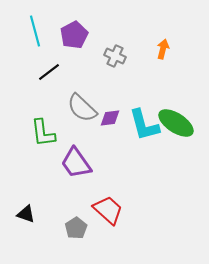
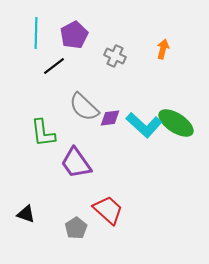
cyan line: moved 1 px right, 2 px down; rotated 16 degrees clockwise
black line: moved 5 px right, 6 px up
gray semicircle: moved 2 px right, 1 px up
cyan L-shape: rotated 33 degrees counterclockwise
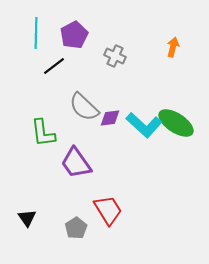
orange arrow: moved 10 px right, 2 px up
red trapezoid: rotated 16 degrees clockwise
black triangle: moved 1 px right, 4 px down; rotated 36 degrees clockwise
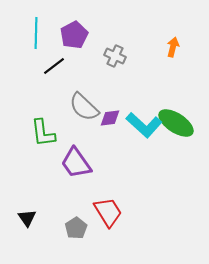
red trapezoid: moved 2 px down
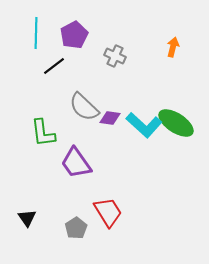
purple diamond: rotated 15 degrees clockwise
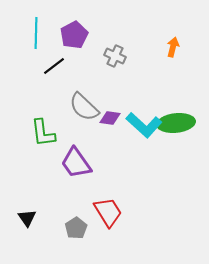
green ellipse: rotated 39 degrees counterclockwise
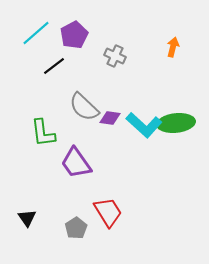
cyan line: rotated 48 degrees clockwise
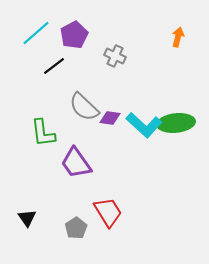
orange arrow: moved 5 px right, 10 px up
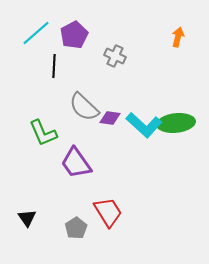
black line: rotated 50 degrees counterclockwise
green L-shape: rotated 16 degrees counterclockwise
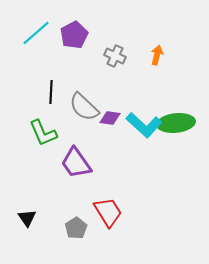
orange arrow: moved 21 px left, 18 px down
black line: moved 3 px left, 26 px down
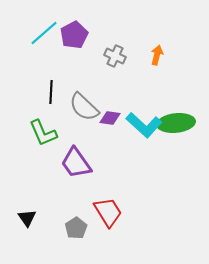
cyan line: moved 8 px right
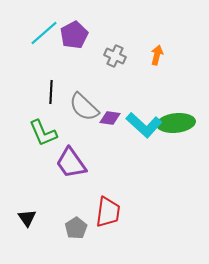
purple trapezoid: moved 5 px left
red trapezoid: rotated 40 degrees clockwise
